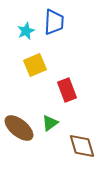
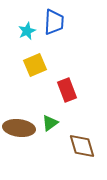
cyan star: moved 1 px right
brown ellipse: rotated 32 degrees counterclockwise
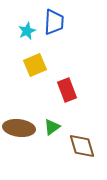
green triangle: moved 2 px right, 4 px down
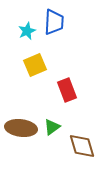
brown ellipse: moved 2 px right
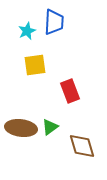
yellow square: rotated 15 degrees clockwise
red rectangle: moved 3 px right, 1 px down
green triangle: moved 2 px left
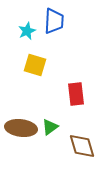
blue trapezoid: moved 1 px up
yellow square: rotated 25 degrees clockwise
red rectangle: moved 6 px right, 3 px down; rotated 15 degrees clockwise
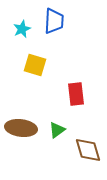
cyan star: moved 5 px left, 2 px up
green triangle: moved 7 px right, 3 px down
brown diamond: moved 6 px right, 4 px down
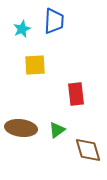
yellow square: rotated 20 degrees counterclockwise
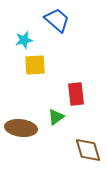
blue trapezoid: moved 3 px right, 1 px up; rotated 52 degrees counterclockwise
cyan star: moved 2 px right, 11 px down; rotated 12 degrees clockwise
green triangle: moved 1 px left, 13 px up
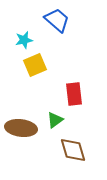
yellow square: rotated 20 degrees counterclockwise
red rectangle: moved 2 px left
green triangle: moved 1 px left, 3 px down
brown diamond: moved 15 px left
